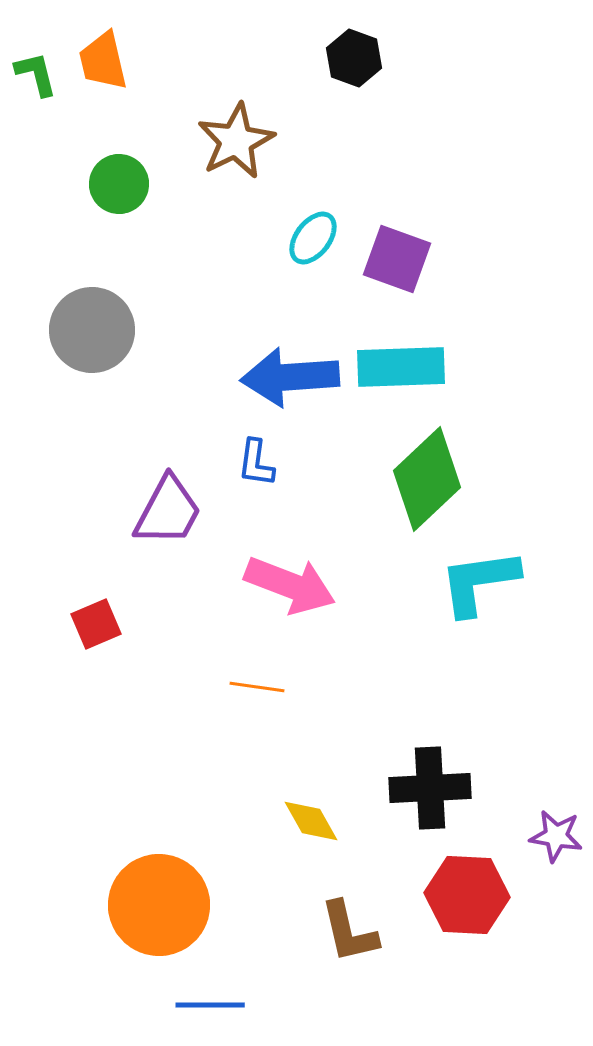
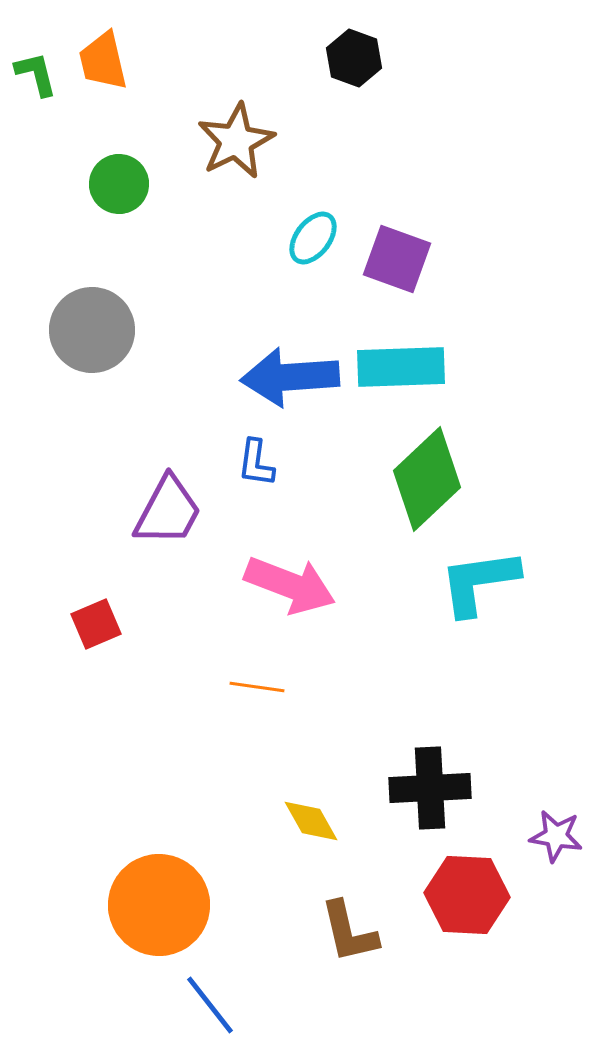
blue line: rotated 52 degrees clockwise
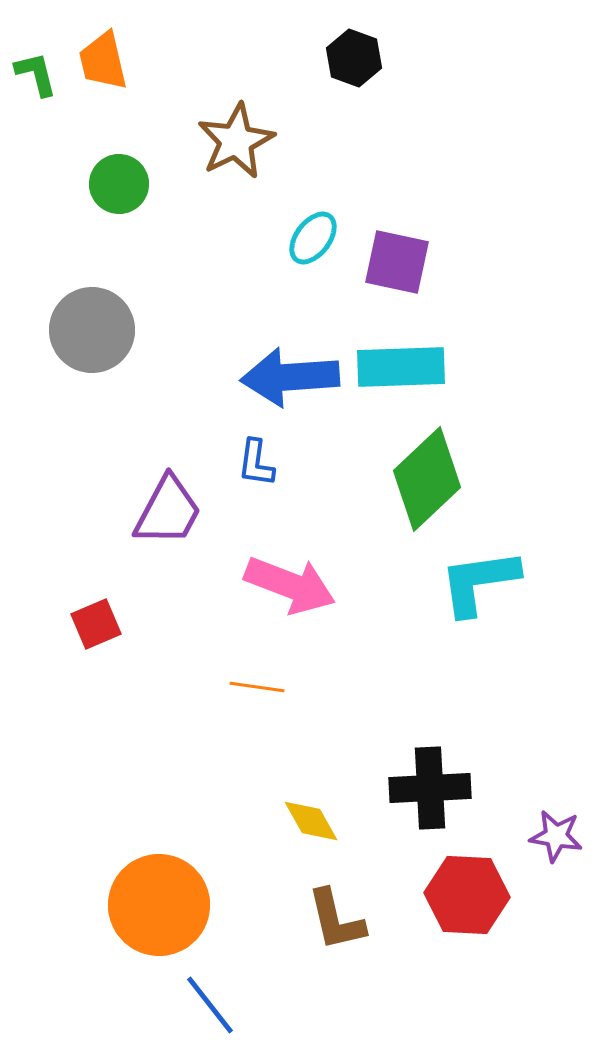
purple square: moved 3 px down; rotated 8 degrees counterclockwise
brown L-shape: moved 13 px left, 12 px up
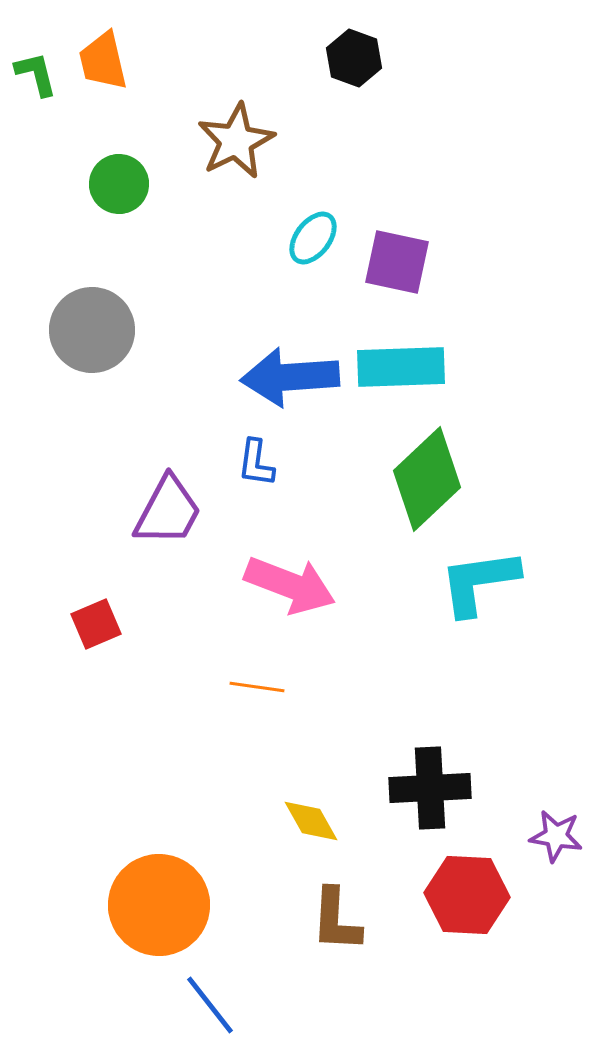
brown L-shape: rotated 16 degrees clockwise
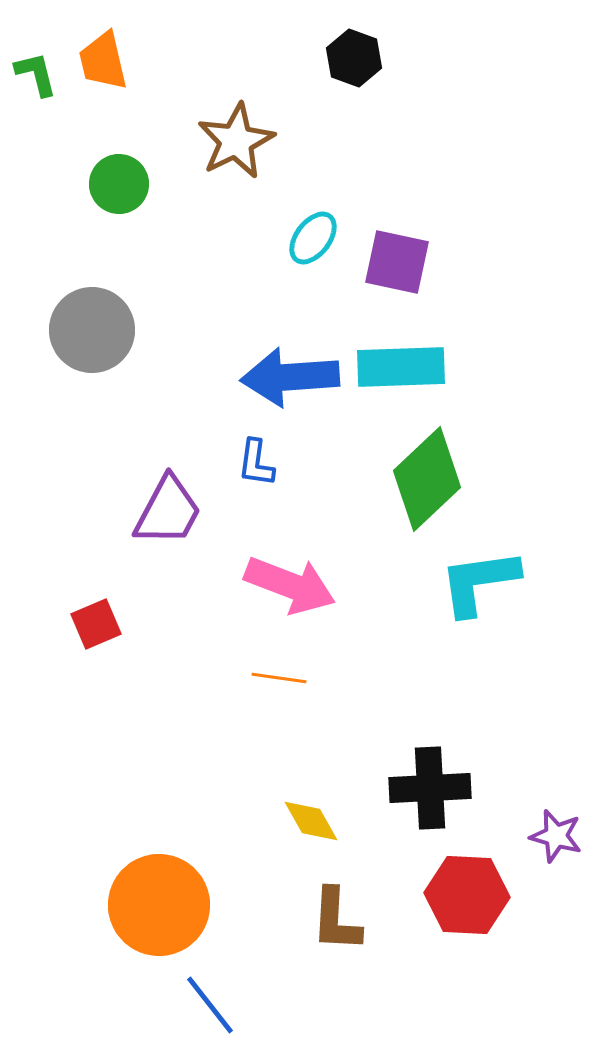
orange line: moved 22 px right, 9 px up
purple star: rotated 6 degrees clockwise
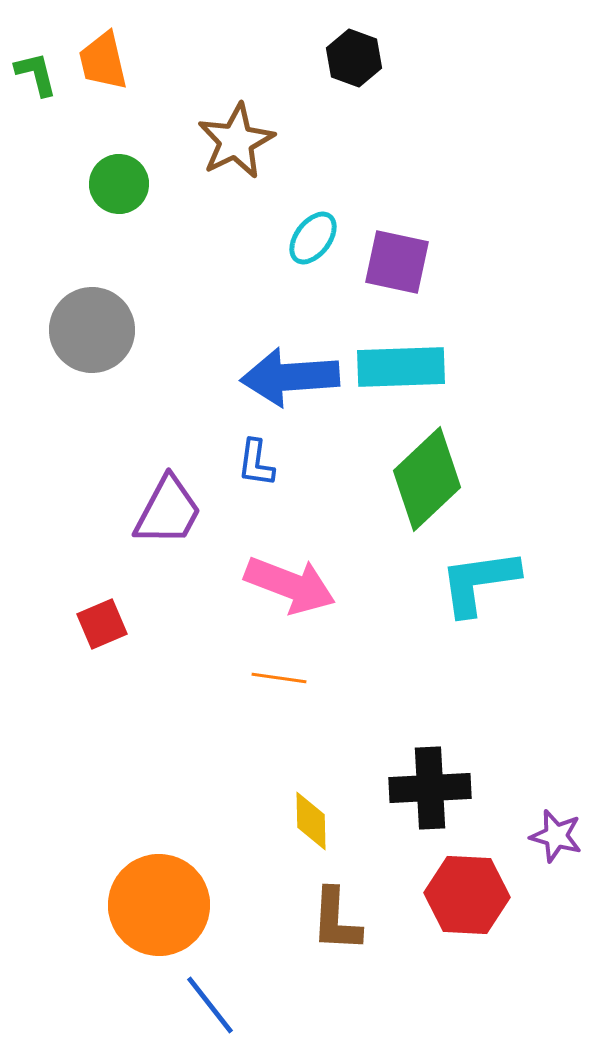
red square: moved 6 px right
yellow diamond: rotated 28 degrees clockwise
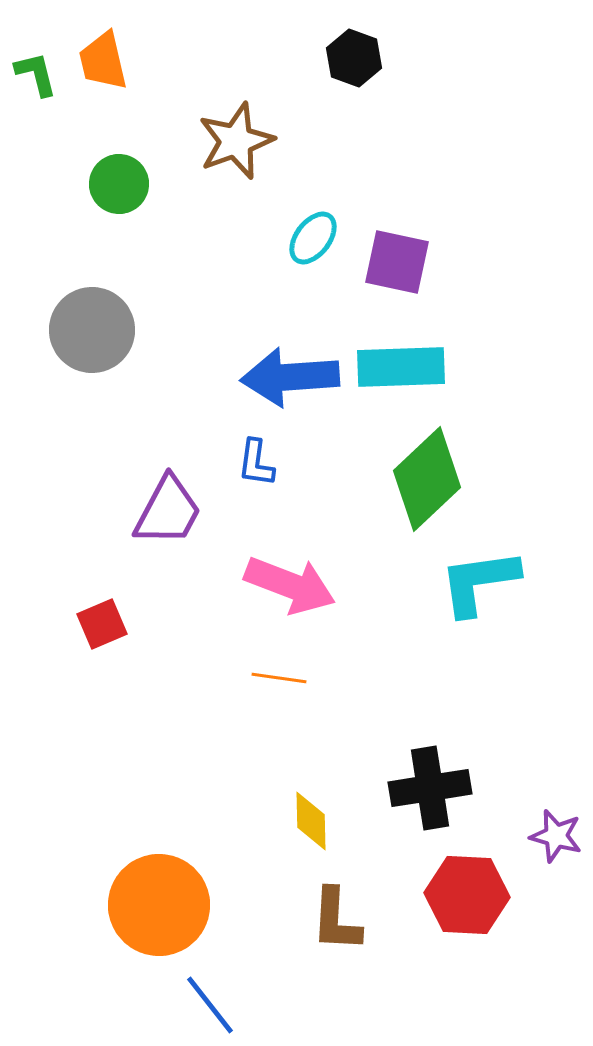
brown star: rotated 6 degrees clockwise
black cross: rotated 6 degrees counterclockwise
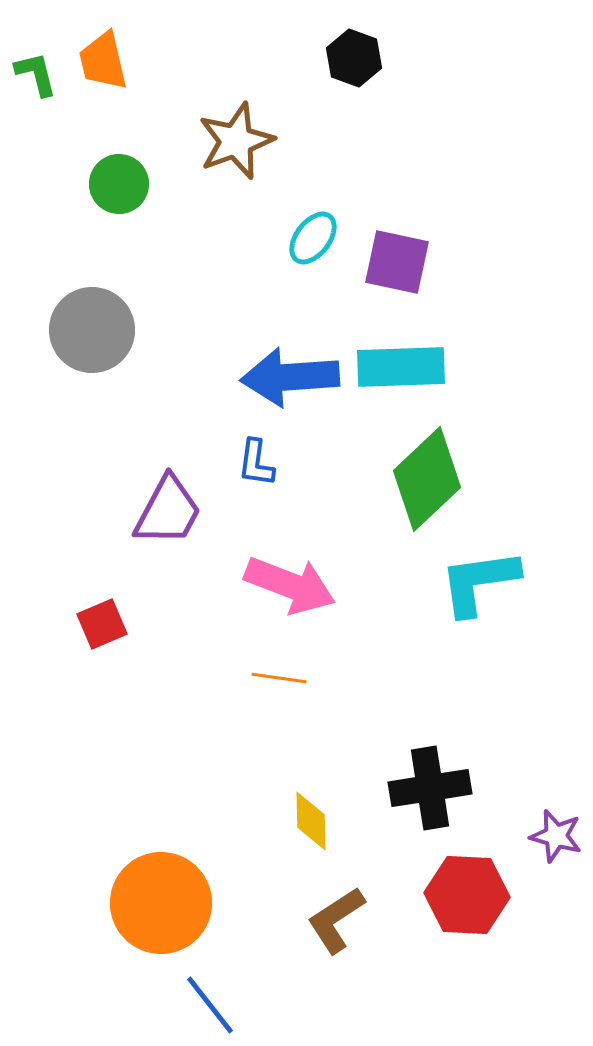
orange circle: moved 2 px right, 2 px up
brown L-shape: rotated 54 degrees clockwise
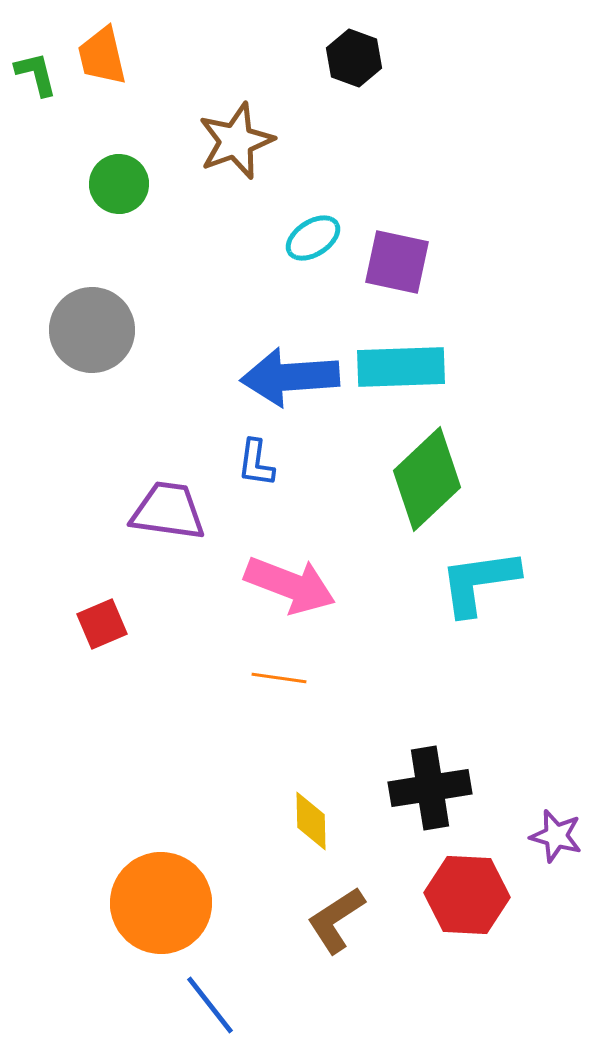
orange trapezoid: moved 1 px left, 5 px up
cyan ellipse: rotated 20 degrees clockwise
purple trapezoid: rotated 110 degrees counterclockwise
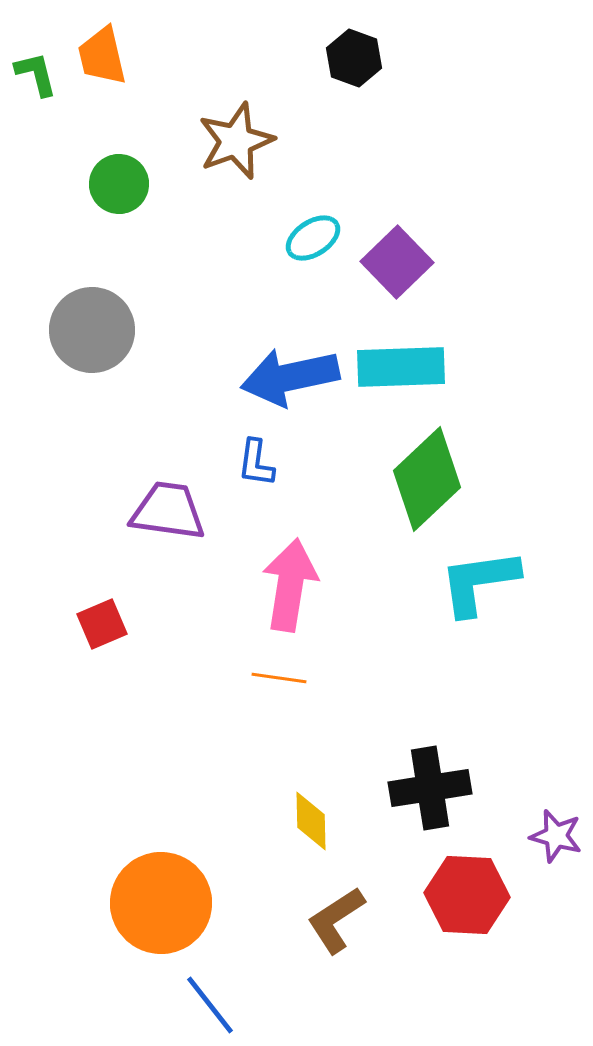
purple square: rotated 34 degrees clockwise
blue arrow: rotated 8 degrees counterclockwise
pink arrow: rotated 102 degrees counterclockwise
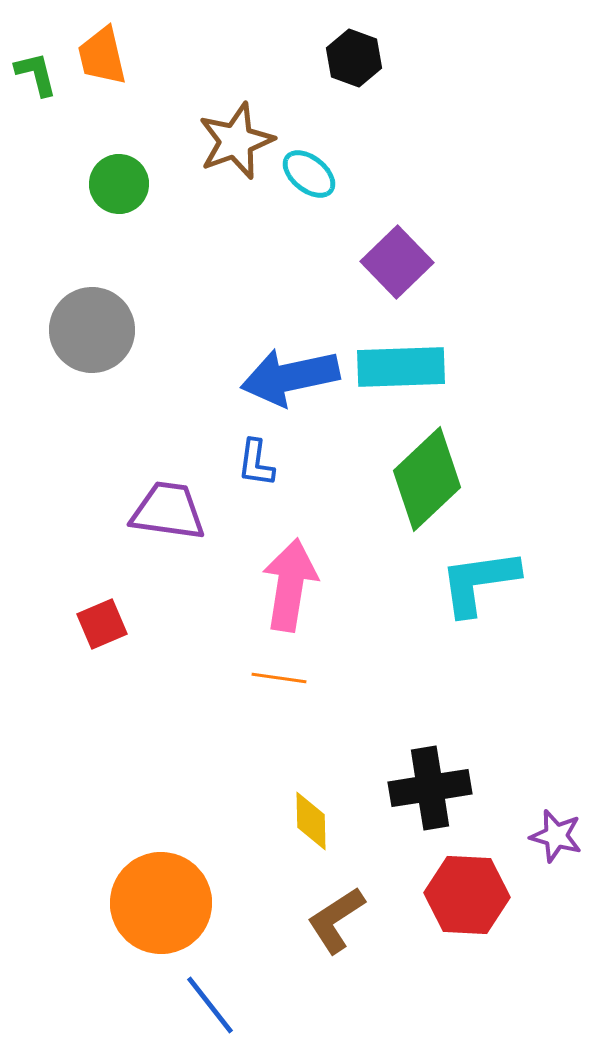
cyan ellipse: moved 4 px left, 64 px up; rotated 72 degrees clockwise
